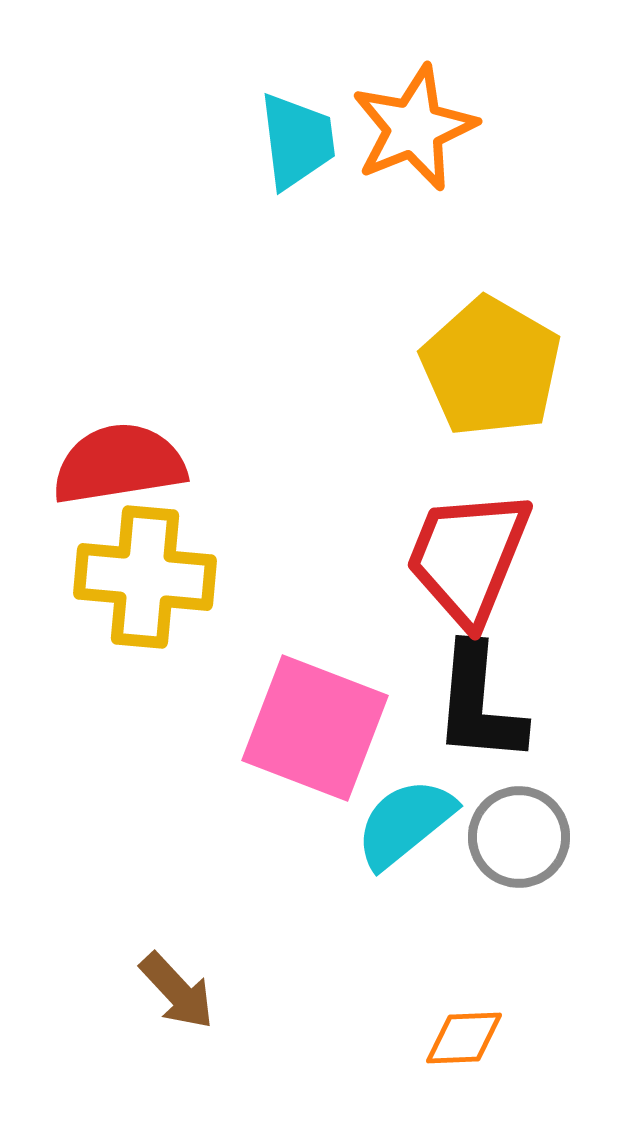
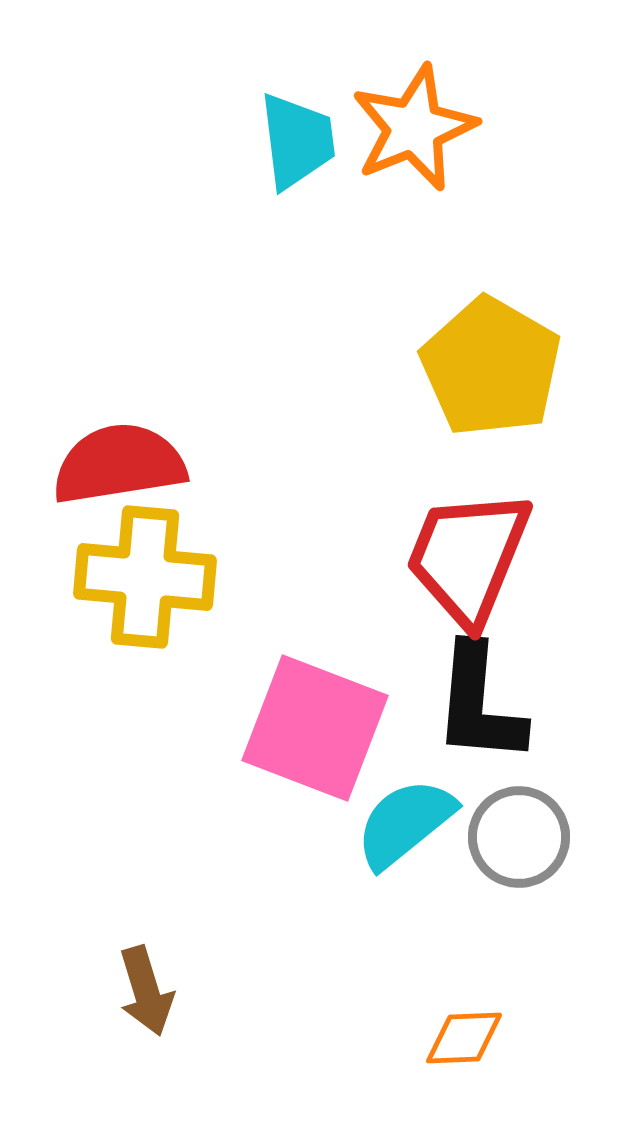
brown arrow: moved 31 px left; rotated 26 degrees clockwise
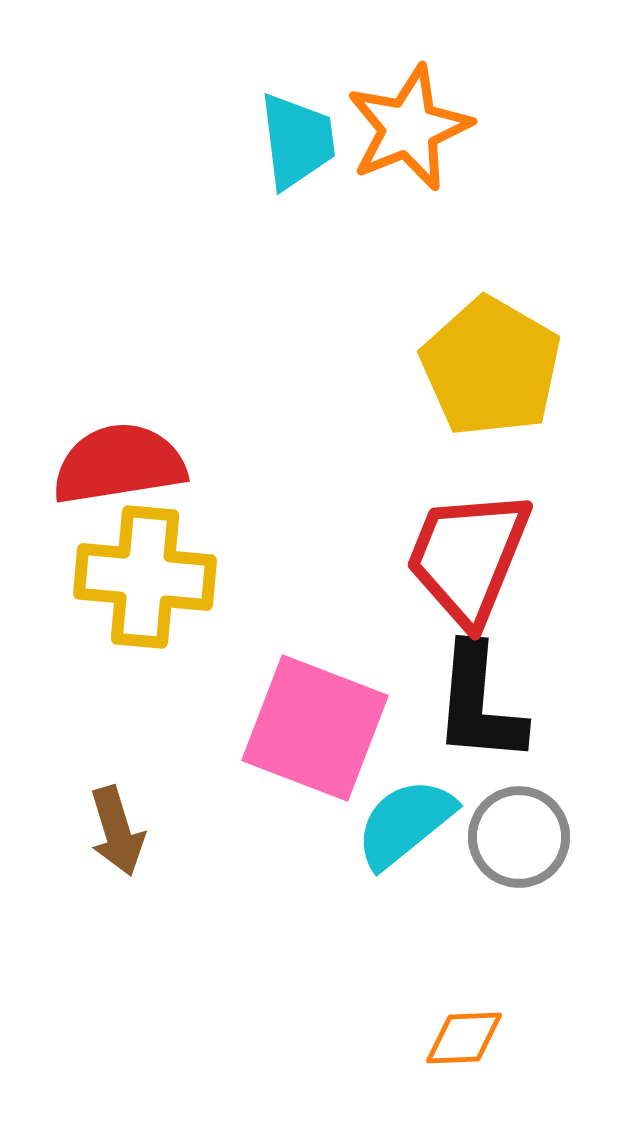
orange star: moved 5 px left
brown arrow: moved 29 px left, 160 px up
